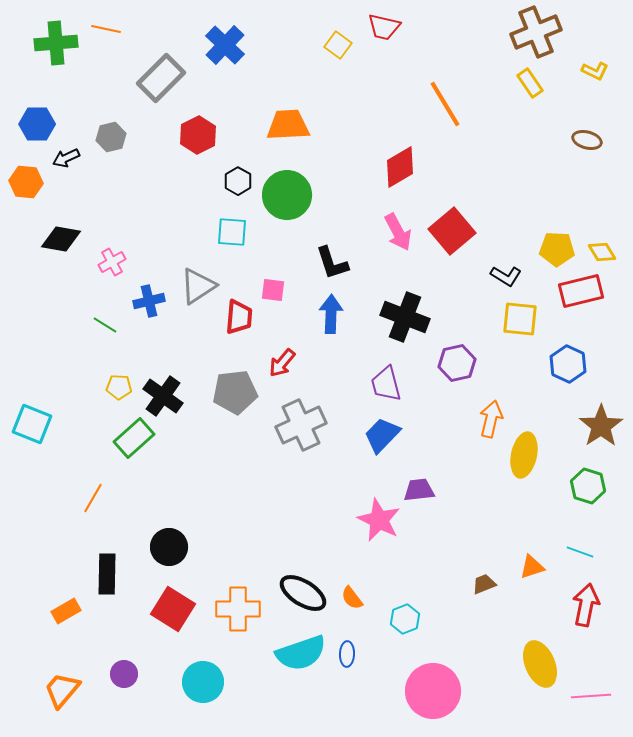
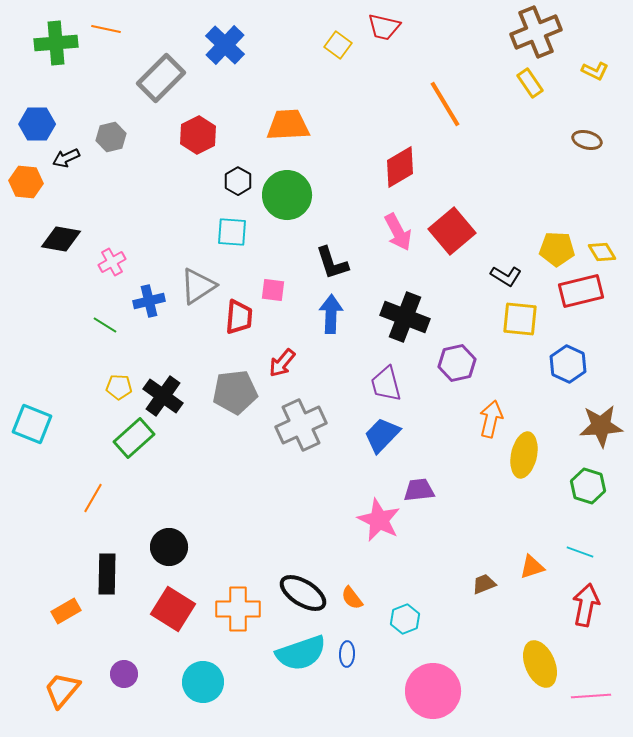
brown star at (601, 426): rotated 30 degrees clockwise
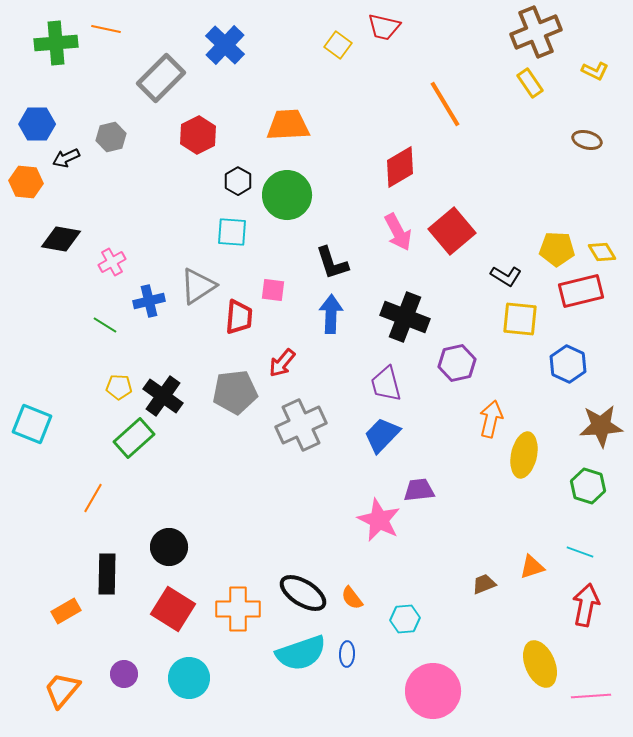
cyan hexagon at (405, 619): rotated 16 degrees clockwise
cyan circle at (203, 682): moved 14 px left, 4 px up
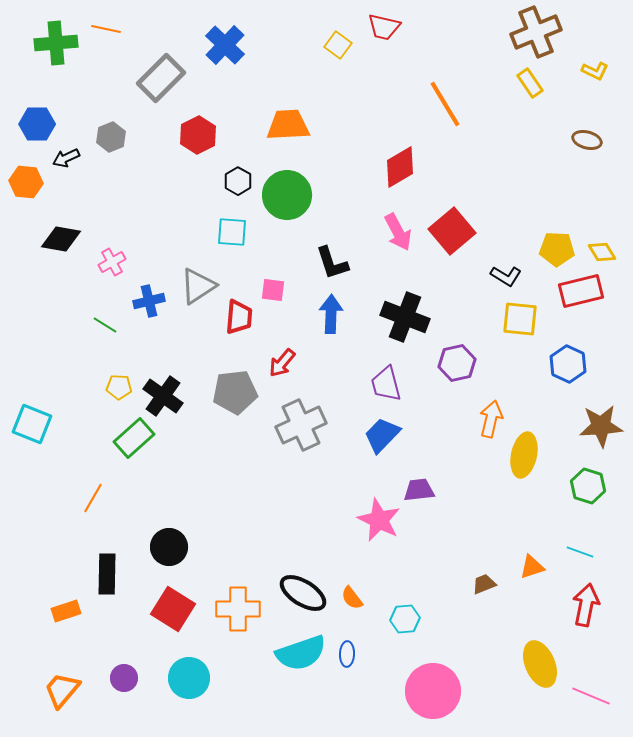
gray hexagon at (111, 137): rotated 8 degrees counterclockwise
orange rectangle at (66, 611): rotated 12 degrees clockwise
purple circle at (124, 674): moved 4 px down
pink line at (591, 696): rotated 27 degrees clockwise
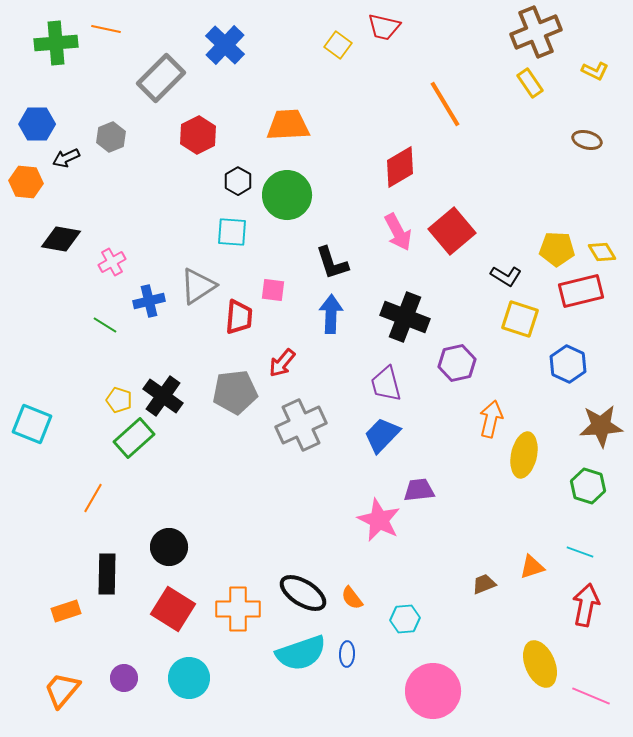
yellow square at (520, 319): rotated 12 degrees clockwise
yellow pentagon at (119, 387): moved 13 px down; rotated 15 degrees clockwise
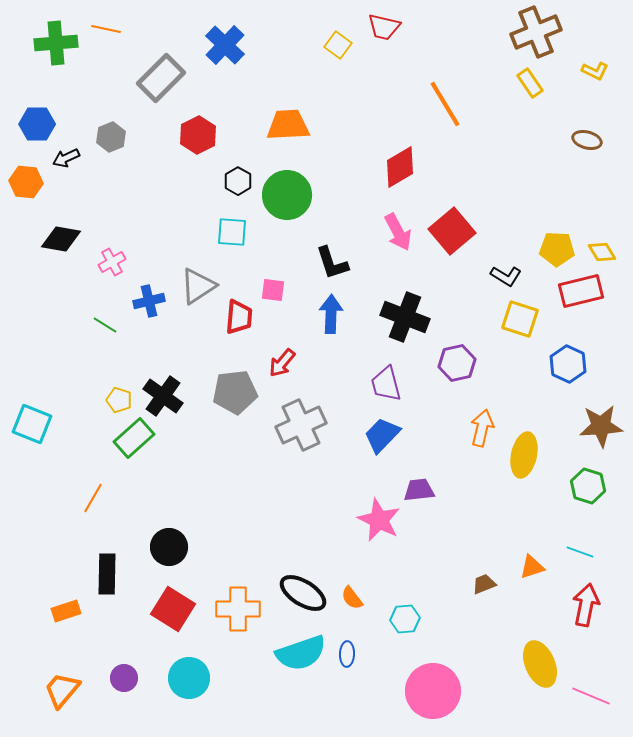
orange arrow at (491, 419): moved 9 px left, 9 px down
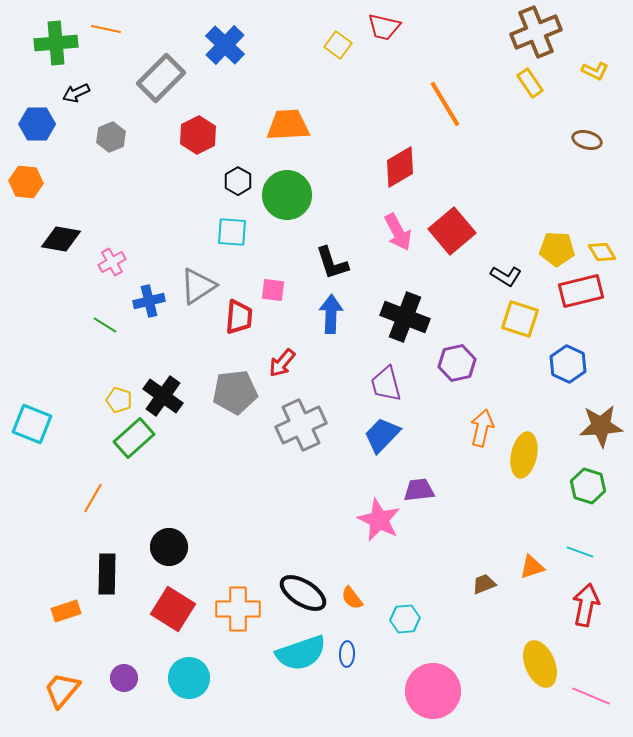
black arrow at (66, 158): moved 10 px right, 65 px up
